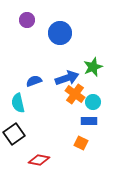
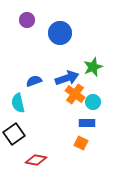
blue rectangle: moved 2 px left, 2 px down
red diamond: moved 3 px left
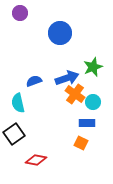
purple circle: moved 7 px left, 7 px up
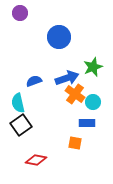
blue circle: moved 1 px left, 4 px down
black square: moved 7 px right, 9 px up
orange square: moved 6 px left; rotated 16 degrees counterclockwise
